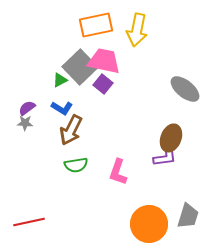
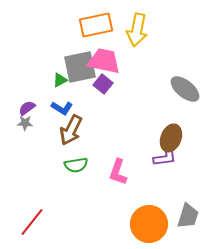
gray square: rotated 32 degrees clockwise
red line: moved 3 px right; rotated 40 degrees counterclockwise
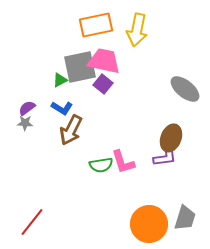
green semicircle: moved 25 px right
pink L-shape: moved 5 px right, 10 px up; rotated 36 degrees counterclockwise
gray trapezoid: moved 3 px left, 2 px down
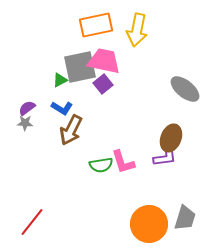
purple square: rotated 12 degrees clockwise
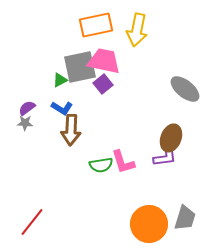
brown arrow: rotated 24 degrees counterclockwise
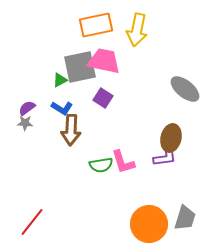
purple square: moved 14 px down; rotated 18 degrees counterclockwise
brown ellipse: rotated 8 degrees counterclockwise
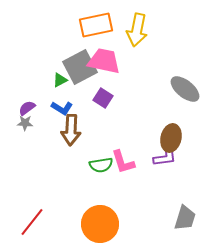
gray square: rotated 16 degrees counterclockwise
orange circle: moved 49 px left
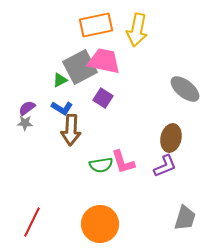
purple L-shape: moved 9 px down; rotated 15 degrees counterclockwise
red line: rotated 12 degrees counterclockwise
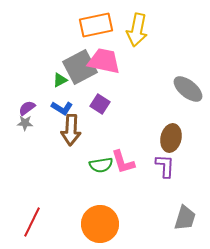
gray ellipse: moved 3 px right
purple square: moved 3 px left, 6 px down
purple L-shape: rotated 65 degrees counterclockwise
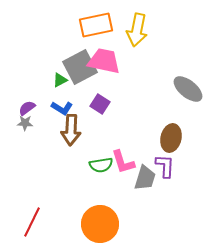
gray trapezoid: moved 40 px left, 40 px up
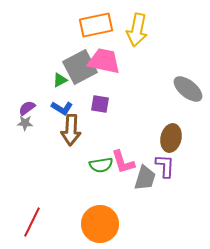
purple square: rotated 24 degrees counterclockwise
